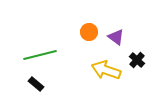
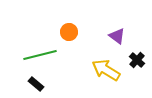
orange circle: moved 20 px left
purple triangle: moved 1 px right, 1 px up
yellow arrow: rotated 12 degrees clockwise
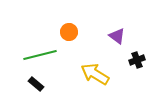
black cross: rotated 28 degrees clockwise
yellow arrow: moved 11 px left, 4 px down
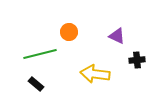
purple triangle: rotated 12 degrees counterclockwise
green line: moved 1 px up
black cross: rotated 14 degrees clockwise
yellow arrow: rotated 24 degrees counterclockwise
